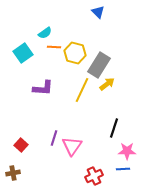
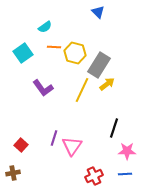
cyan semicircle: moved 6 px up
purple L-shape: rotated 50 degrees clockwise
blue line: moved 2 px right, 5 px down
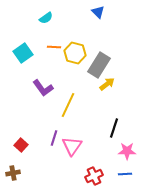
cyan semicircle: moved 1 px right, 9 px up
yellow line: moved 14 px left, 15 px down
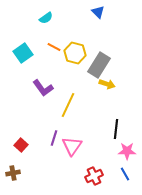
orange line: rotated 24 degrees clockwise
yellow arrow: rotated 56 degrees clockwise
black line: moved 2 px right, 1 px down; rotated 12 degrees counterclockwise
blue line: rotated 64 degrees clockwise
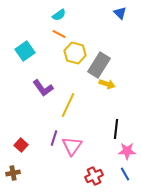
blue triangle: moved 22 px right, 1 px down
cyan semicircle: moved 13 px right, 3 px up
orange line: moved 5 px right, 13 px up
cyan square: moved 2 px right, 2 px up
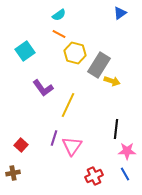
blue triangle: rotated 40 degrees clockwise
yellow arrow: moved 5 px right, 3 px up
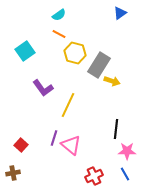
pink triangle: moved 1 px left, 1 px up; rotated 25 degrees counterclockwise
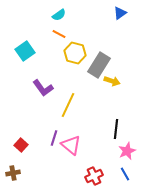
pink star: rotated 24 degrees counterclockwise
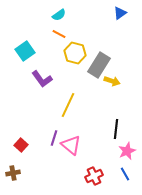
purple L-shape: moved 1 px left, 9 px up
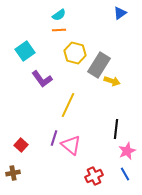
orange line: moved 4 px up; rotated 32 degrees counterclockwise
